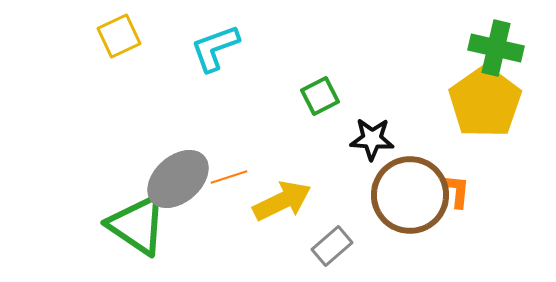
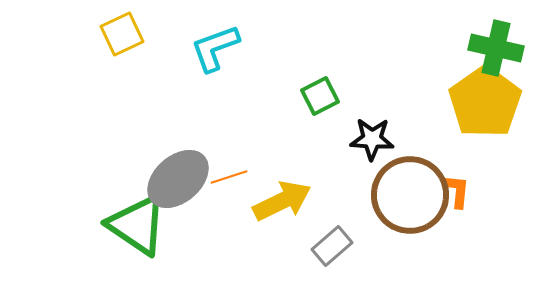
yellow square: moved 3 px right, 2 px up
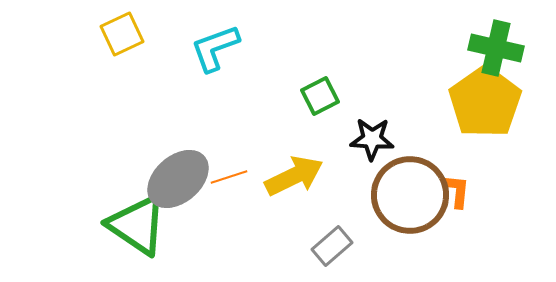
yellow arrow: moved 12 px right, 25 px up
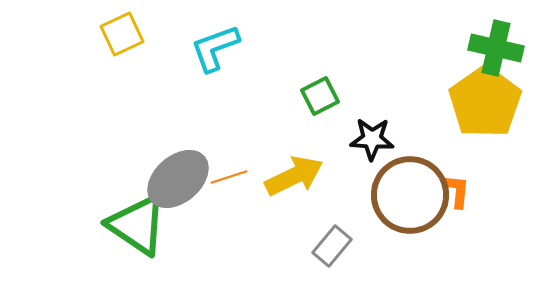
gray rectangle: rotated 9 degrees counterclockwise
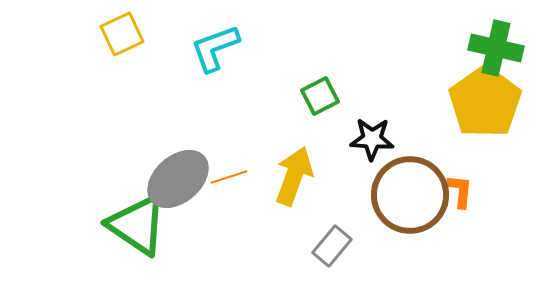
yellow arrow: rotated 44 degrees counterclockwise
orange L-shape: moved 3 px right
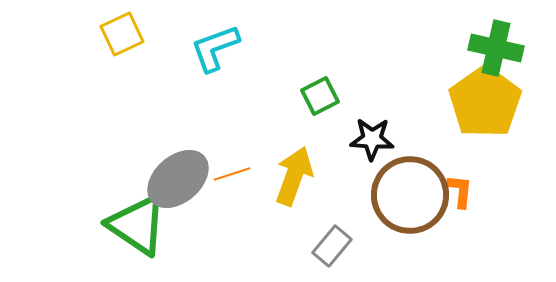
orange line: moved 3 px right, 3 px up
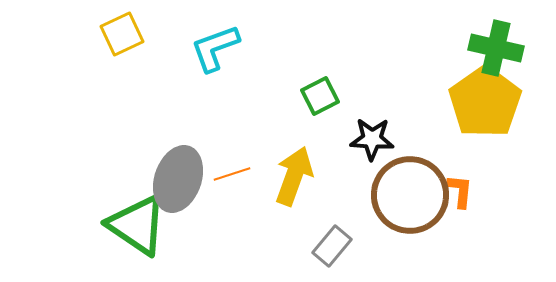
gray ellipse: rotated 30 degrees counterclockwise
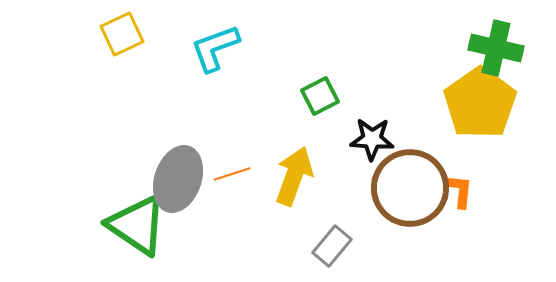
yellow pentagon: moved 5 px left, 1 px down
brown circle: moved 7 px up
